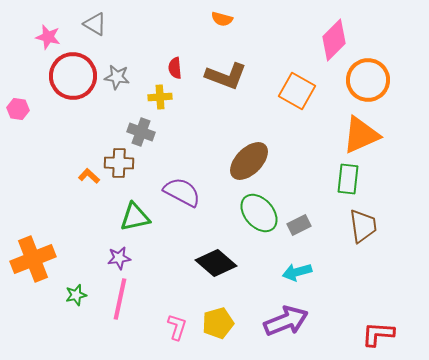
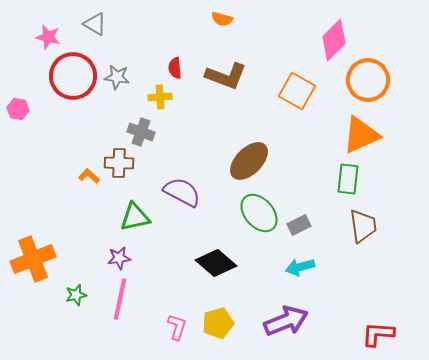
cyan arrow: moved 3 px right, 5 px up
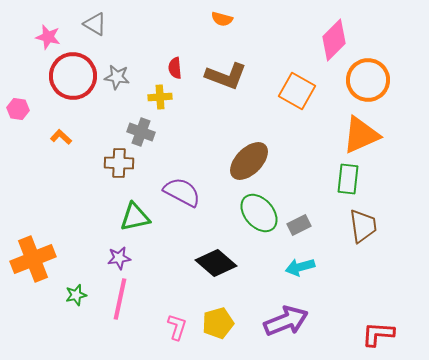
orange L-shape: moved 28 px left, 39 px up
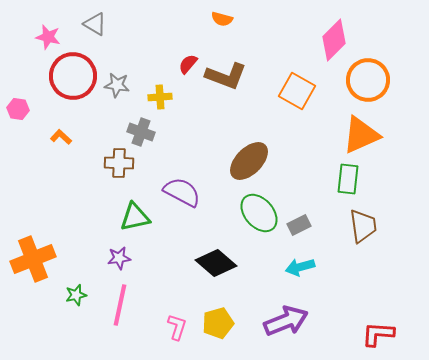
red semicircle: moved 13 px right, 4 px up; rotated 45 degrees clockwise
gray star: moved 8 px down
pink line: moved 6 px down
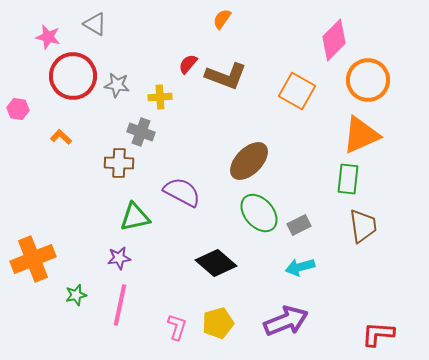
orange semicircle: rotated 110 degrees clockwise
